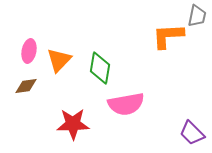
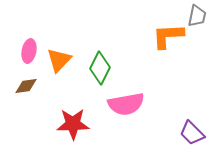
green diamond: rotated 16 degrees clockwise
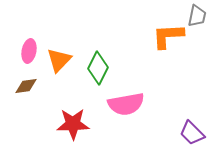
green diamond: moved 2 px left
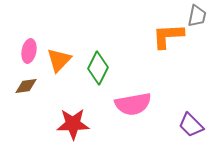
pink semicircle: moved 7 px right
purple trapezoid: moved 1 px left, 8 px up
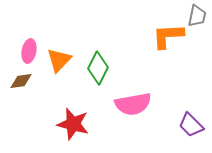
brown diamond: moved 5 px left, 5 px up
red star: rotated 16 degrees clockwise
